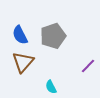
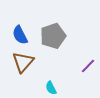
cyan semicircle: moved 1 px down
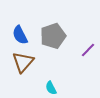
purple line: moved 16 px up
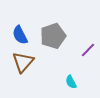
cyan semicircle: moved 20 px right, 6 px up
